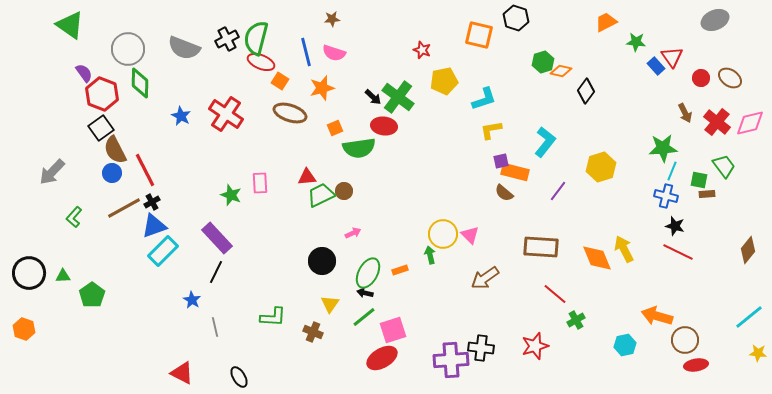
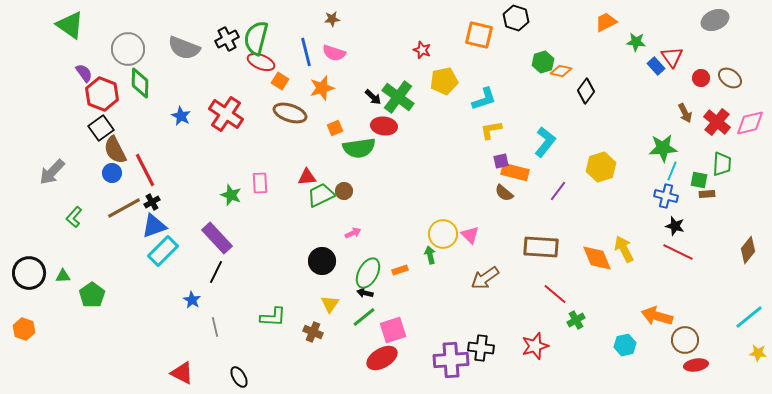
green trapezoid at (724, 166): moved 2 px left, 2 px up; rotated 40 degrees clockwise
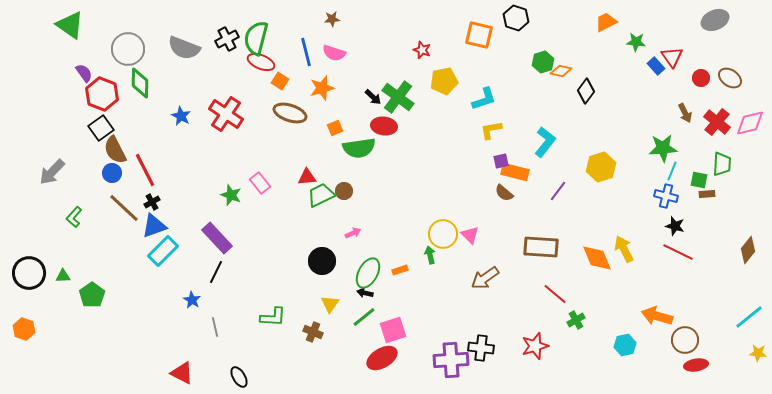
pink rectangle at (260, 183): rotated 35 degrees counterclockwise
brown line at (124, 208): rotated 72 degrees clockwise
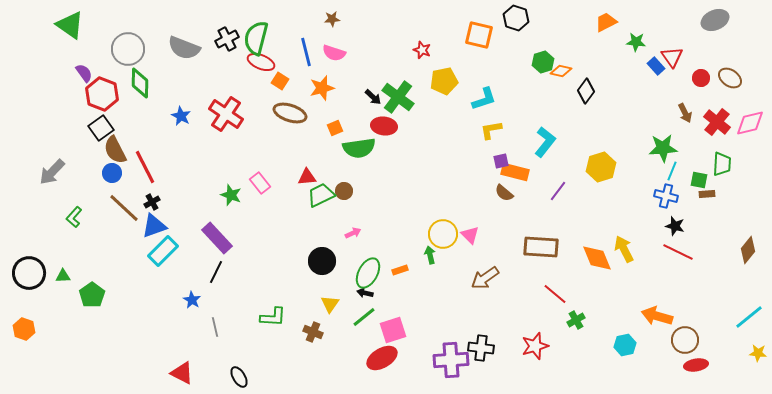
red line at (145, 170): moved 3 px up
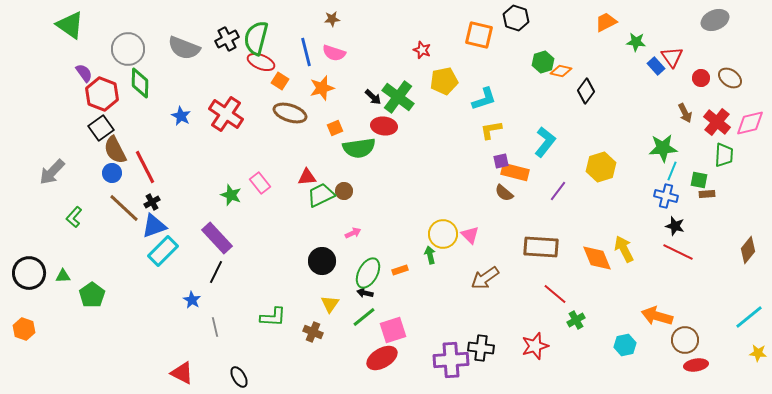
green trapezoid at (722, 164): moved 2 px right, 9 px up
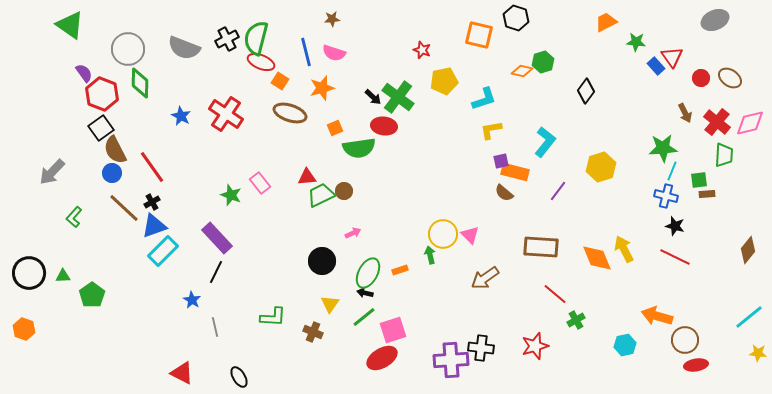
orange diamond at (561, 71): moved 39 px left
red line at (145, 167): moved 7 px right; rotated 8 degrees counterclockwise
green square at (699, 180): rotated 18 degrees counterclockwise
red line at (678, 252): moved 3 px left, 5 px down
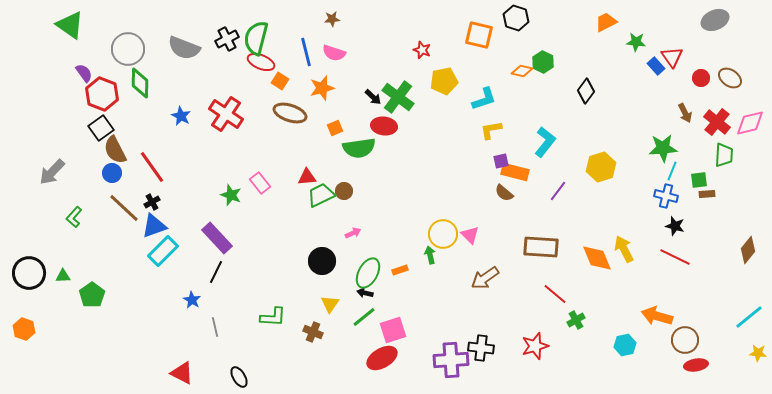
green hexagon at (543, 62): rotated 15 degrees counterclockwise
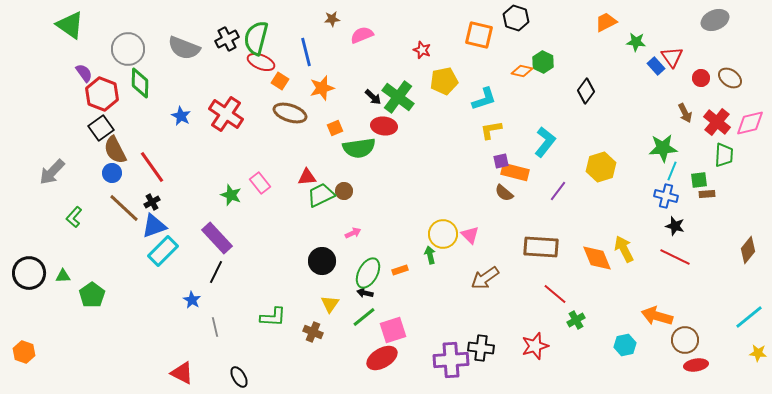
pink semicircle at (334, 53): moved 28 px right, 18 px up; rotated 140 degrees clockwise
orange hexagon at (24, 329): moved 23 px down
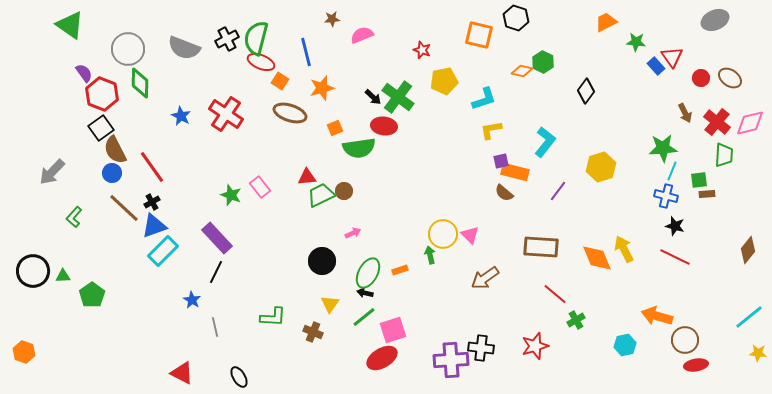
pink rectangle at (260, 183): moved 4 px down
black circle at (29, 273): moved 4 px right, 2 px up
